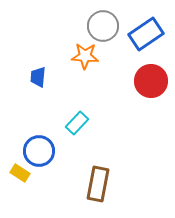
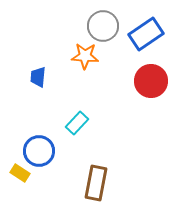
brown rectangle: moved 2 px left, 1 px up
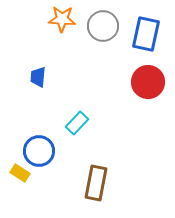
blue rectangle: rotated 44 degrees counterclockwise
orange star: moved 23 px left, 37 px up
red circle: moved 3 px left, 1 px down
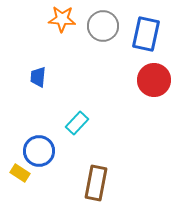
red circle: moved 6 px right, 2 px up
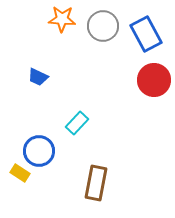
blue rectangle: rotated 40 degrees counterclockwise
blue trapezoid: rotated 70 degrees counterclockwise
